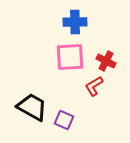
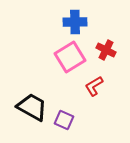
pink square: rotated 28 degrees counterclockwise
red cross: moved 11 px up
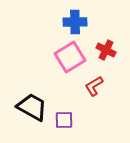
purple square: rotated 24 degrees counterclockwise
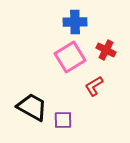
purple square: moved 1 px left
